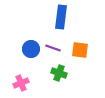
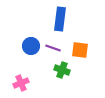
blue rectangle: moved 1 px left, 2 px down
blue circle: moved 3 px up
green cross: moved 3 px right, 3 px up
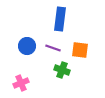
blue circle: moved 4 px left
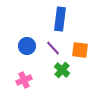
purple line: rotated 28 degrees clockwise
green cross: rotated 21 degrees clockwise
pink cross: moved 3 px right, 3 px up
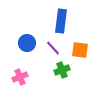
blue rectangle: moved 1 px right, 2 px down
blue circle: moved 3 px up
green cross: rotated 28 degrees clockwise
pink cross: moved 4 px left, 3 px up
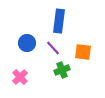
blue rectangle: moved 2 px left
orange square: moved 3 px right, 2 px down
pink cross: rotated 21 degrees counterclockwise
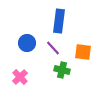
green cross: rotated 35 degrees clockwise
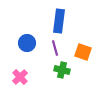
purple line: moved 2 px right; rotated 28 degrees clockwise
orange square: rotated 12 degrees clockwise
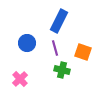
blue rectangle: rotated 20 degrees clockwise
pink cross: moved 2 px down
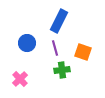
green cross: rotated 21 degrees counterclockwise
